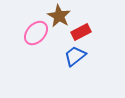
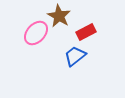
red rectangle: moved 5 px right
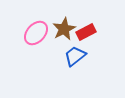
brown star: moved 5 px right, 13 px down; rotated 15 degrees clockwise
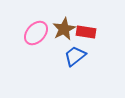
red rectangle: rotated 36 degrees clockwise
